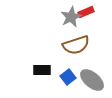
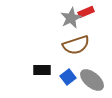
gray star: moved 1 px down
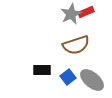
gray star: moved 4 px up
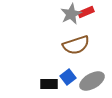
black rectangle: moved 7 px right, 14 px down
gray ellipse: moved 1 px down; rotated 70 degrees counterclockwise
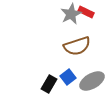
red rectangle: rotated 49 degrees clockwise
brown semicircle: moved 1 px right, 1 px down
black rectangle: rotated 60 degrees counterclockwise
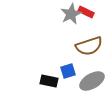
brown semicircle: moved 12 px right
blue square: moved 6 px up; rotated 21 degrees clockwise
black rectangle: moved 3 px up; rotated 72 degrees clockwise
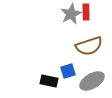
red rectangle: rotated 63 degrees clockwise
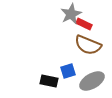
red rectangle: moved 2 px left, 12 px down; rotated 63 degrees counterclockwise
brown semicircle: moved 1 px left, 1 px up; rotated 40 degrees clockwise
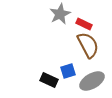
gray star: moved 11 px left
brown semicircle: rotated 140 degrees counterclockwise
black rectangle: moved 1 px up; rotated 12 degrees clockwise
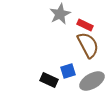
red rectangle: moved 1 px right, 1 px down
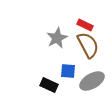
gray star: moved 3 px left, 24 px down
blue square: rotated 21 degrees clockwise
black rectangle: moved 5 px down
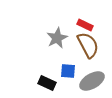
black rectangle: moved 2 px left, 2 px up
